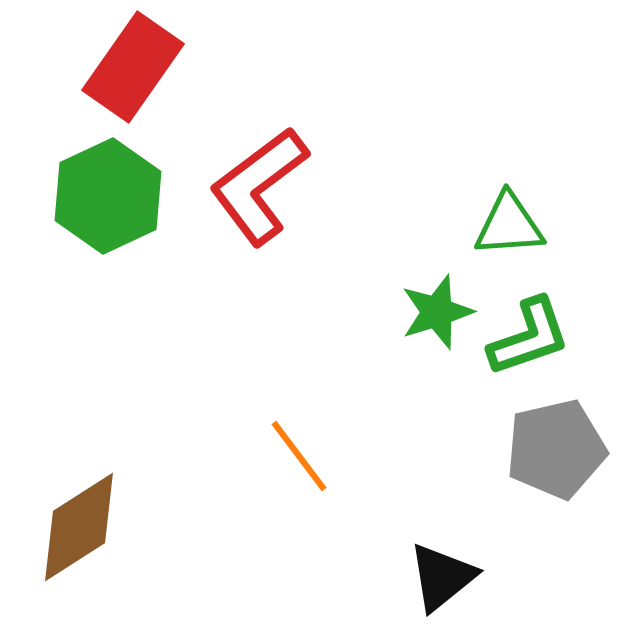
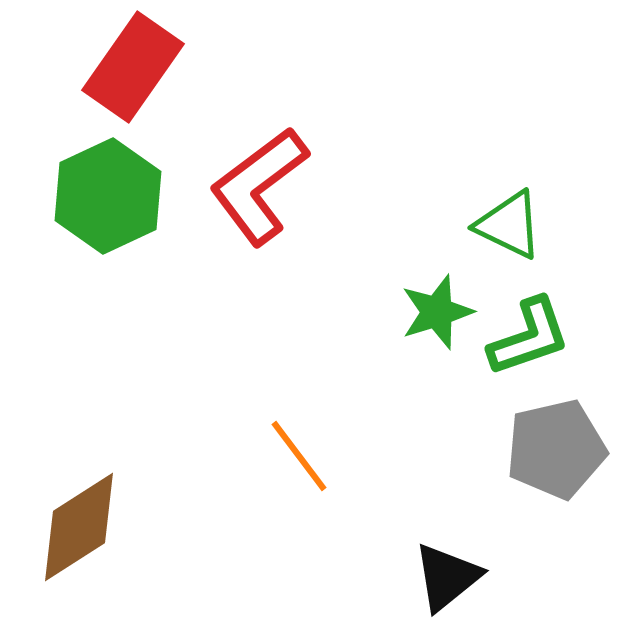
green triangle: rotated 30 degrees clockwise
black triangle: moved 5 px right
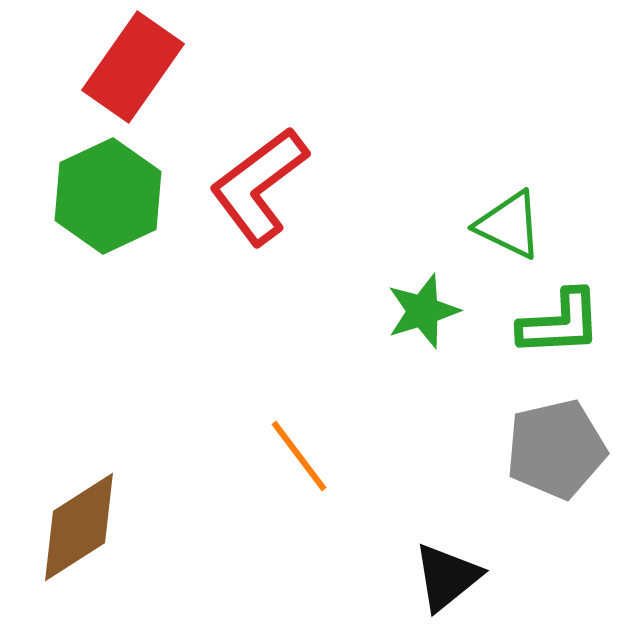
green star: moved 14 px left, 1 px up
green L-shape: moved 31 px right, 14 px up; rotated 16 degrees clockwise
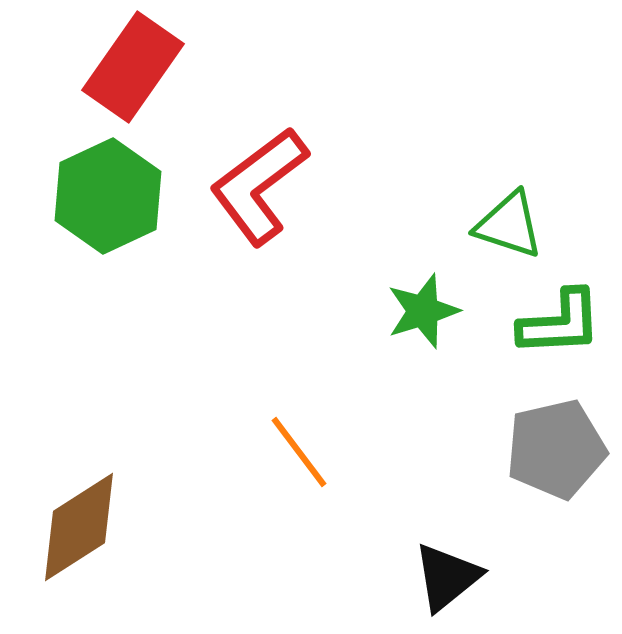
green triangle: rotated 8 degrees counterclockwise
orange line: moved 4 px up
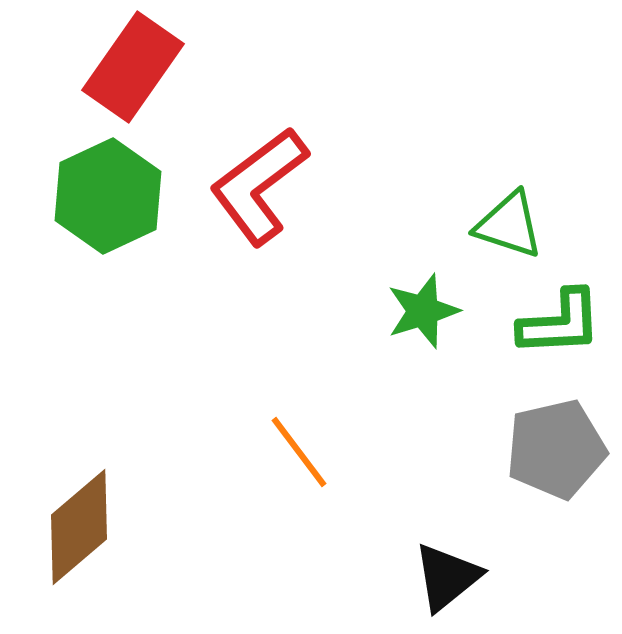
brown diamond: rotated 8 degrees counterclockwise
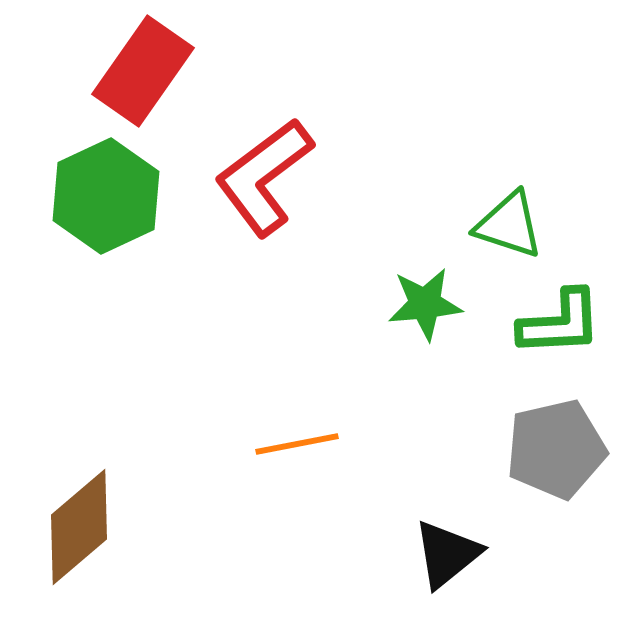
red rectangle: moved 10 px right, 4 px down
red L-shape: moved 5 px right, 9 px up
green hexagon: moved 2 px left
green star: moved 2 px right, 7 px up; rotated 12 degrees clockwise
orange line: moved 2 px left, 8 px up; rotated 64 degrees counterclockwise
black triangle: moved 23 px up
